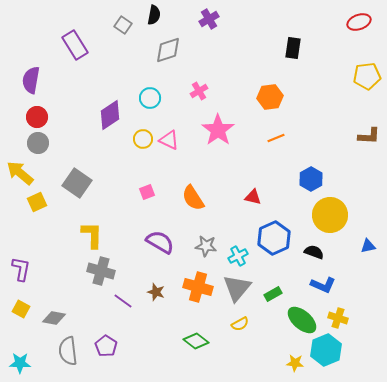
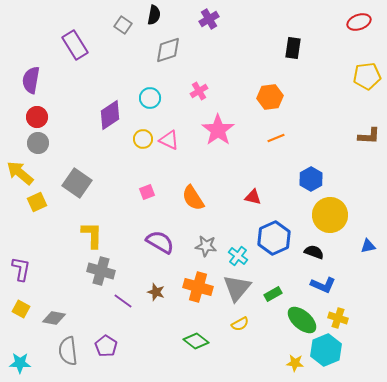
cyan cross at (238, 256): rotated 24 degrees counterclockwise
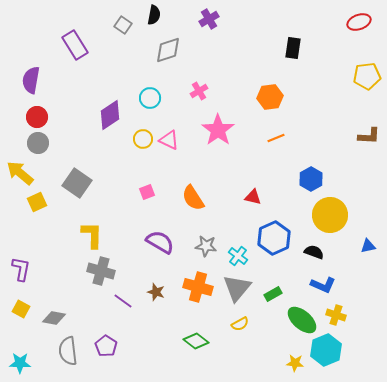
yellow cross at (338, 318): moved 2 px left, 3 px up
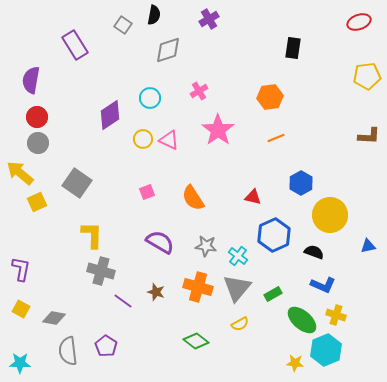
blue hexagon at (311, 179): moved 10 px left, 4 px down
blue hexagon at (274, 238): moved 3 px up
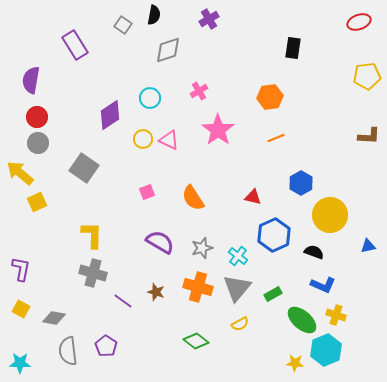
gray square at (77, 183): moved 7 px right, 15 px up
gray star at (206, 246): moved 4 px left, 2 px down; rotated 25 degrees counterclockwise
gray cross at (101, 271): moved 8 px left, 2 px down
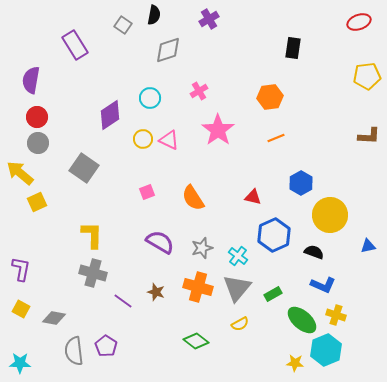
gray semicircle at (68, 351): moved 6 px right
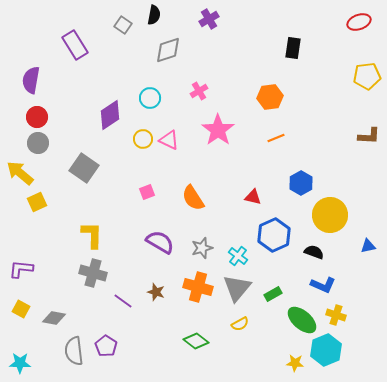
purple L-shape at (21, 269): rotated 95 degrees counterclockwise
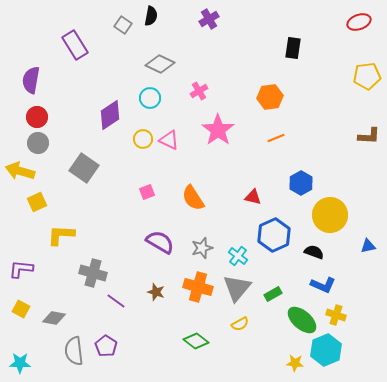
black semicircle at (154, 15): moved 3 px left, 1 px down
gray diamond at (168, 50): moved 8 px left, 14 px down; rotated 44 degrees clockwise
yellow arrow at (20, 173): moved 2 px up; rotated 24 degrees counterclockwise
yellow L-shape at (92, 235): moved 31 px left; rotated 88 degrees counterclockwise
purple line at (123, 301): moved 7 px left
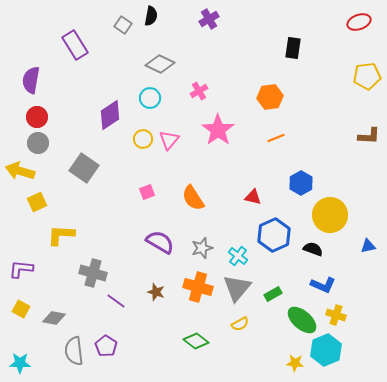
pink triangle at (169, 140): rotated 45 degrees clockwise
black semicircle at (314, 252): moved 1 px left, 3 px up
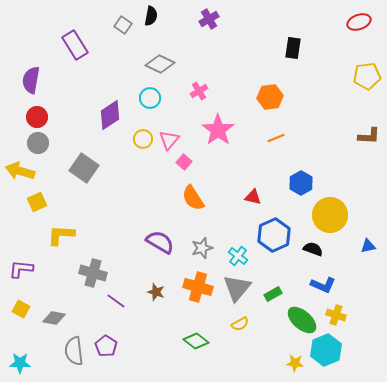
pink square at (147, 192): moved 37 px right, 30 px up; rotated 28 degrees counterclockwise
